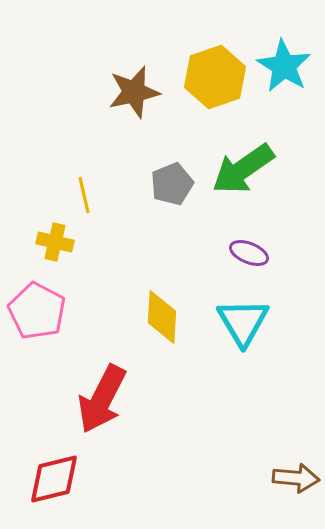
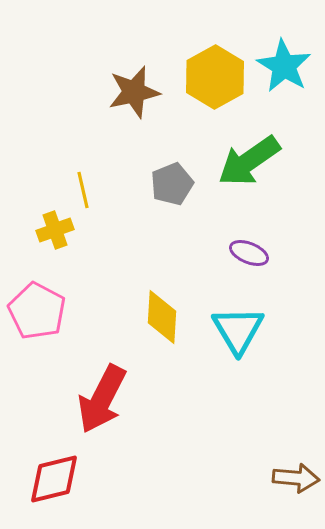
yellow hexagon: rotated 10 degrees counterclockwise
green arrow: moved 6 px right, 8 px up
yellow line: moved 1 px left, 5 px up
yellow cross: moved 12 px up; rotated 33 degrees counterclockwise
cyan triangle: moved 5 px left, 8 px down
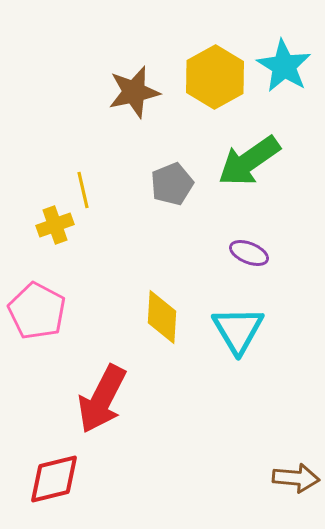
yellow cross: moved 5 px up
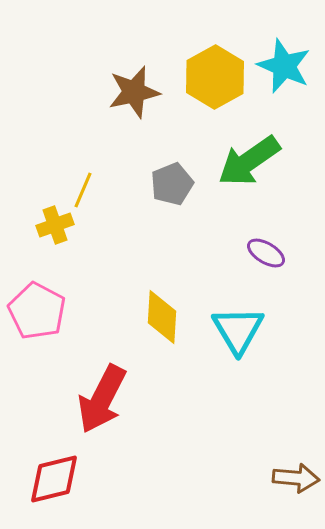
cyan star: rotated 8 degrees counterclockwise
yellow line: rotated 36 degrees clockwise
purple ellipse: moved 17 px right; rotated 9 degrees clockwise
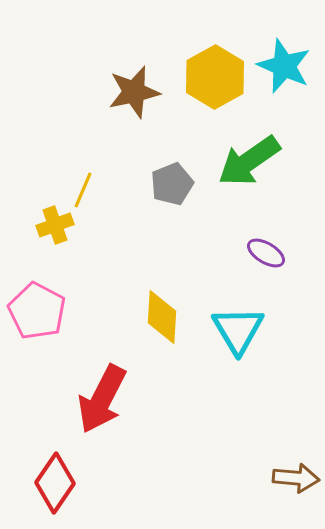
red diamond: moved 1 px right, 4 px down; rotated 42 degrees counterclockwise
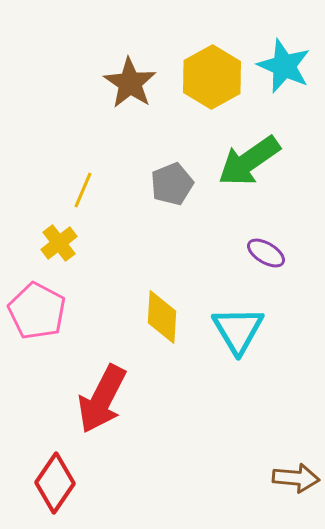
yellow hexagon: moved 3 px left
brown star: moved 4 px left, 9 px up; rotated 26 degrees counterclockwise
yellow cross: moved 4 px right, 18 px down; rotated 18 degrees counterclockwise
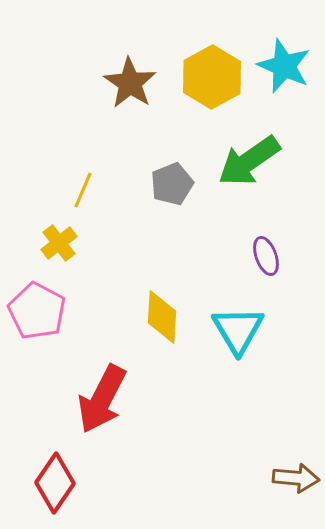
purple ellipse: moved 3 px down; rotated 39 degrees clockwise
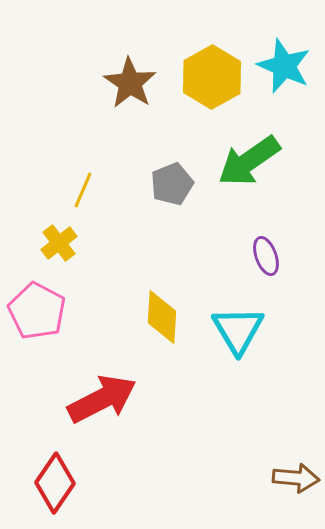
red arrow: rotated 144 degrees counterclockwise
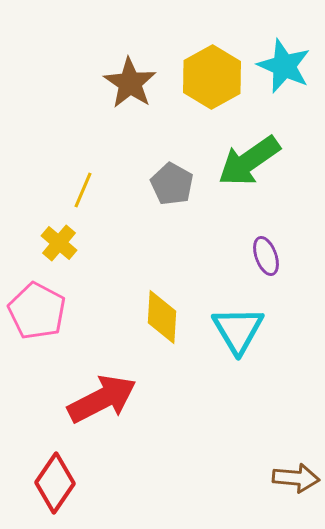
gray pentagon: rotated 21 degrees counterclockwise
yellow cross: rotated 12 degrees counterclockwise
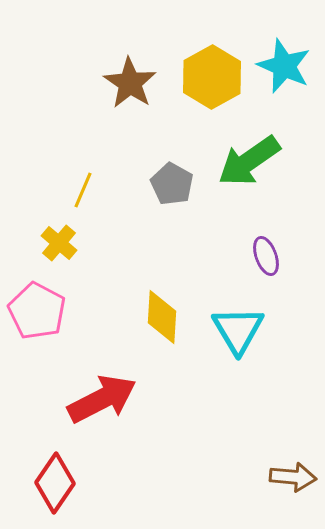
brown arrow: moved 3 px left, 1 px up
